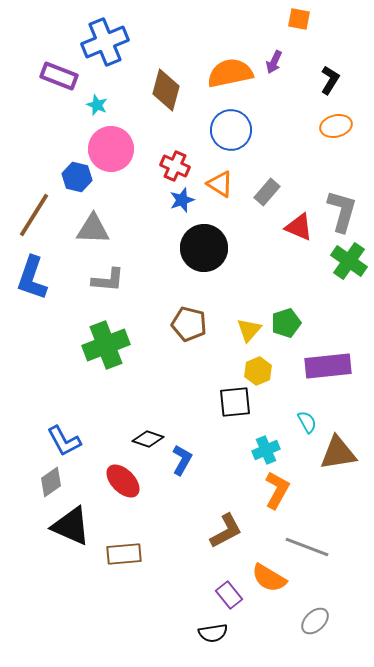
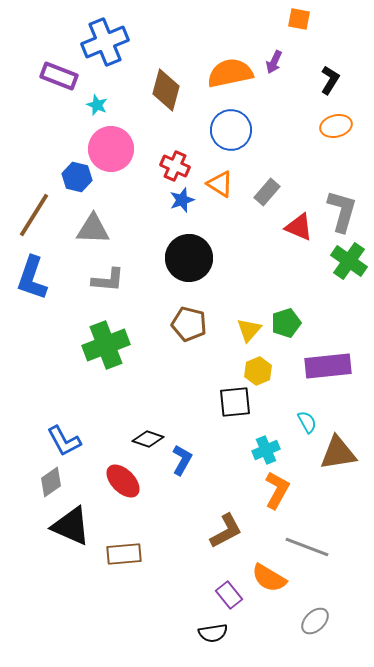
black circle at (204, 248): moved 15 px left, 10 px down
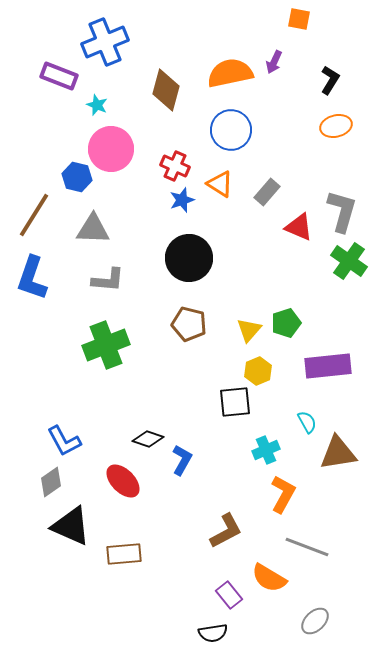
orange L-shape at (277, 490): moved 6 px right, 4 px down
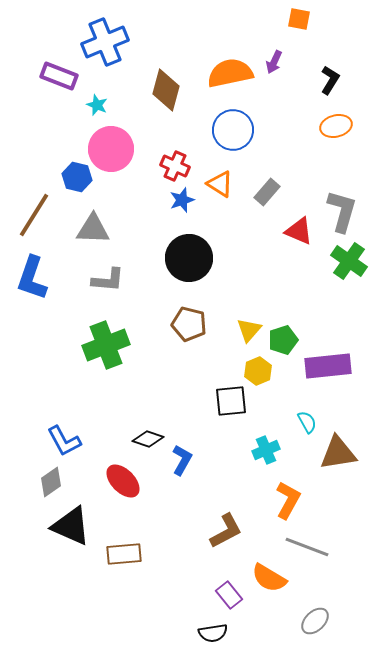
blue circle at (231, 130): moved 2 px right
red triangle at (299, 227): moved 4 px down
green pentagon at (286, 323): moved 3 px left, 17 px down
black square at (235, 402): moved 4 px left, 1 px up
orange L-shape at (283, 494): moved 5 px right, 6 px down
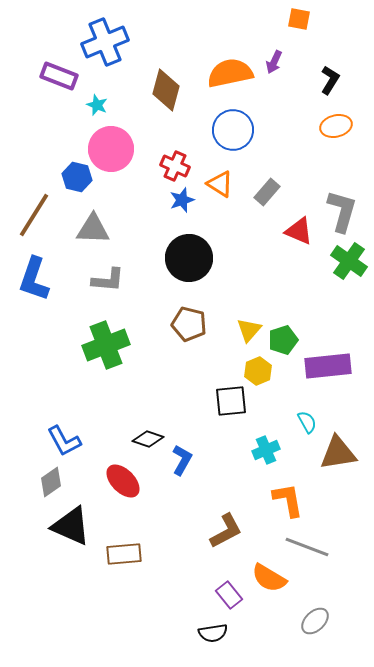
blue L-shape at (32, 278): moved 2 px right, 1 px down
orange L-shape at (288, 500): rotated 39 degrees counterclockwise
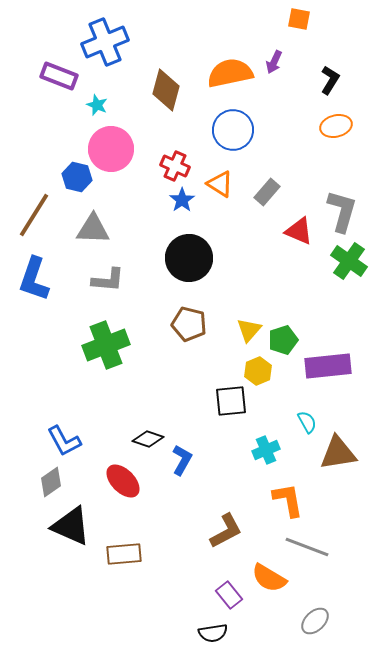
blue star at (182, 200): rotated 15 degrees counterclockwise
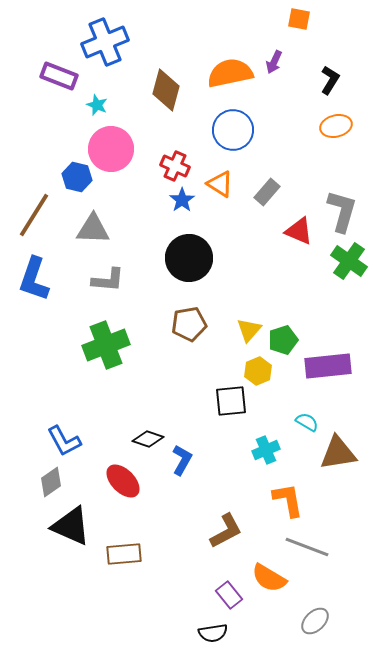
brown pentagon at (189, 324): rotated 24 degrees counterclockwise
cyan semicircle at (307, 422): rotated 30 degrees counterclockwise
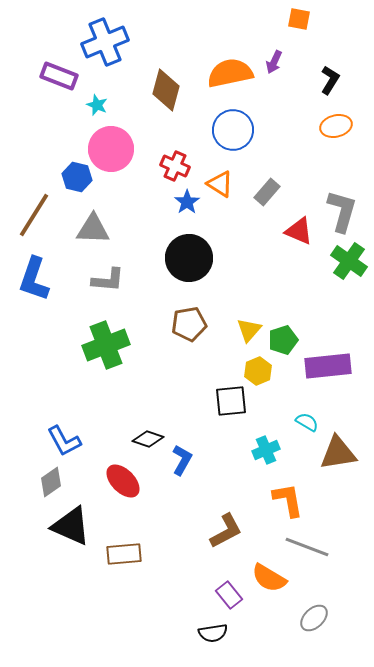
blue star at (182, 200): moved 5 px right, 2 px down
gray ellipse at (315, 621): moved 1 px left, 3 px up
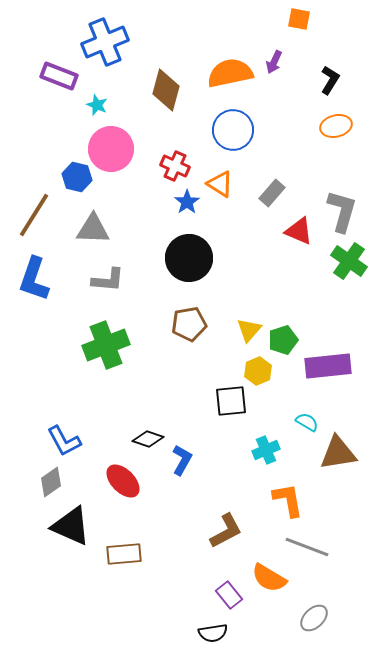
gray rectangle at (267, 192): moved 5 px right, 1 px down
